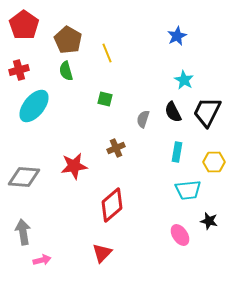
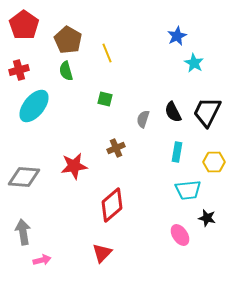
cyan star: moved 10 px right, 17 px up
black star: moved 2 px left, 3 px up
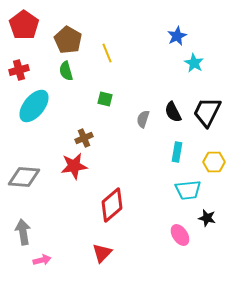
brown cross: moved 32 px left, 10 px up
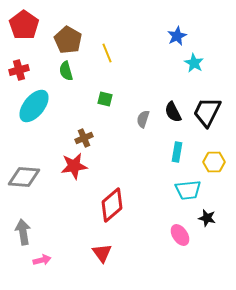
red triangle: rotated 20 degrees counterclockwise
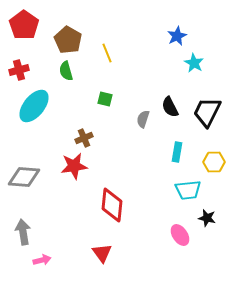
black semicircle: moved 3 px left, 5 px up
red diamond: rotated 44 degrees counterclockwise
